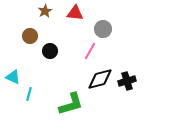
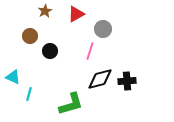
red triangle: moved 1 px right, 1 px down; rotated 36 degrees counterclockwise
pink line: rotated 12 degrees counterclockwise
black cross: rotated 12 degrees clockwise
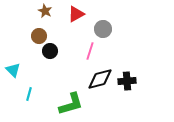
brown star: rotated 16 degrees counterclockwise
brown circle: moved 9 px right
cyan triangle: moved 7 px up; rotated 21 degrees clockwise
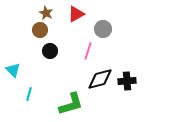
brown star: moved 1 px right, 2 px down
brown circle: moved 1 px right, 6 px up
pink line: moved 2 px left
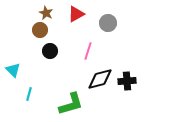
gray circle: moved 5 px right, 6 px up
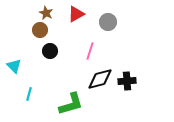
gray circle: moved 1 px up
pink line: moved 2 px right
cyan triangle: moved 1 px right, 4 px up
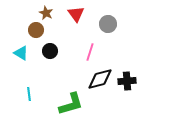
red triangle: rotated 36 degrees counterclockwise
gray circle: moved 2 px down
brown circle: moved 4 px left
pink line: moved 1 px down
cyan triangle: moved 7 px right, 13 px up; rotated 14 degrees counterclockwise
cyan line: rotated 24 degrees counterclockwise
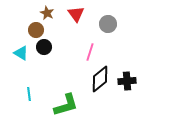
brown star: moved 1 px right
black circle: moved 6 px left, 4 px up
black diamond: rotated 24 degrees counterclockwise
green L-shape: moved 5 px left, 1 px down
